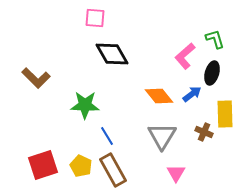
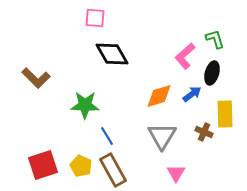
orange diamond: rotated 68 degrees counterclockwise
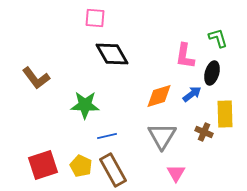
green L-shape: moved 3 px right, 1 px up
pink L-shape: rotated 40 degrees counterclockwise
brown L-shape: rotated 8 degrees clockwise
blue line: rotated 72 degrees counterclockwise
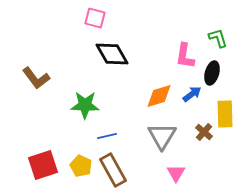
pink square: rotated 10 degrees clockwise
brown cross: rotated 18 degrees clockwise
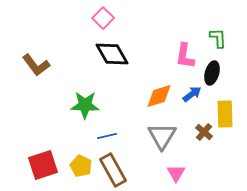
pink square: moved 8 px right; rotated 30 degrees clockwise
green L-shape: rotated 15 degrees clockwise
brown L-shape: moved 13 px up
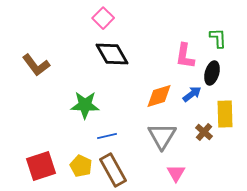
red square: moved 2 px left, 1 px down
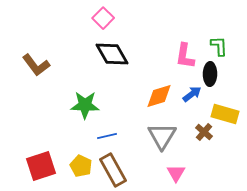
green L-shape: moved 1 px right, 8 px down
black ellipse: moved 2 px left, 1 px down; rotated 15 degrees counterclockwise
yellow rectangle: rotated 72 degrees counterclockwise
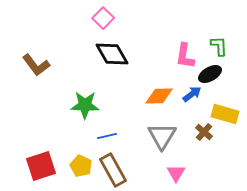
black ellipse: rotated 60 degrees clockwise
orange diamond: rotated 16 degrees clockwise
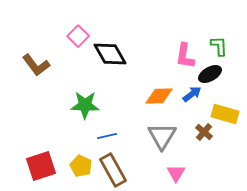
pink square: moved 25 px left, 18 px down
black diamond: moved 2 px left
